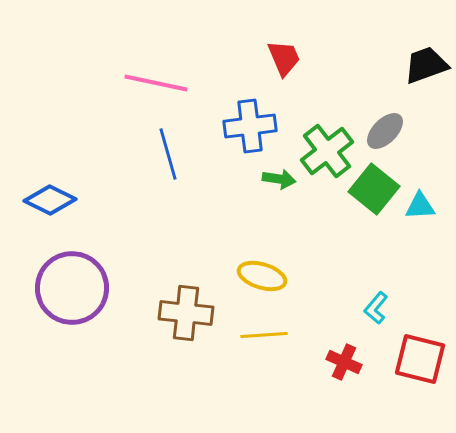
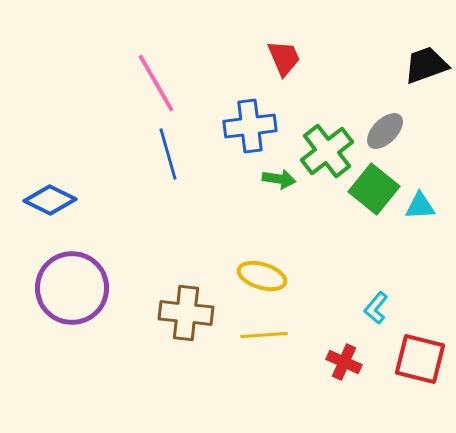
pink line: rotated 48 degrees clockwise
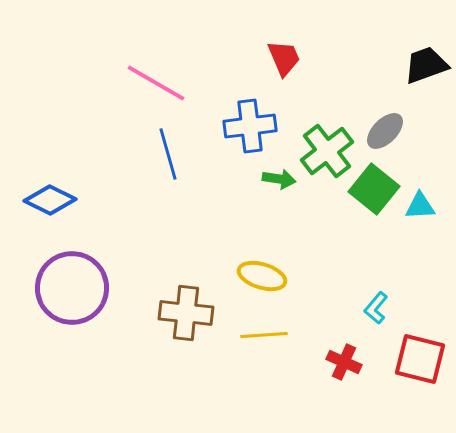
pink line: rotated 30 degrees counterclockwise
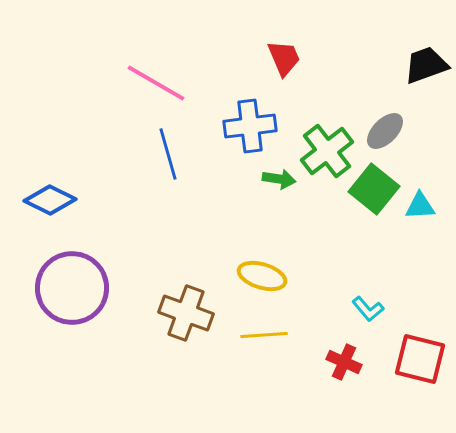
cyan L-shape: moved 8 px left, 1 px down; rotated 80 degrees counterclockwise
brown cross: rotated 14 degrees clockwise
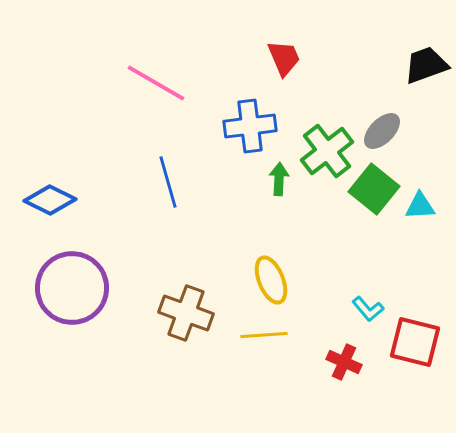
gray ellipse: moved 3 px left
blue line: moved 28 px down
green arrow: rotated 96 degrees counterclockwise
yellow ellipse: moved 9 px right, 4 px down; rotated 51 degrees clockwise
red square: moved 5 px left, 17 px up
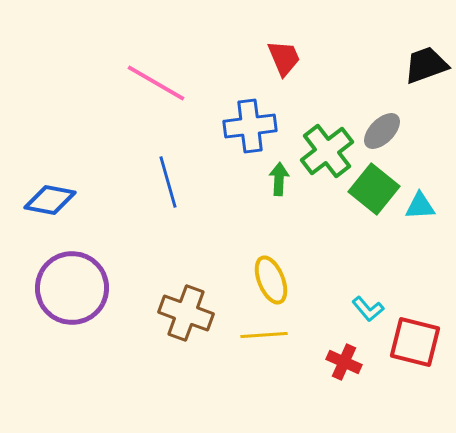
blue diamond: rotated 15 degrees counterclockwise
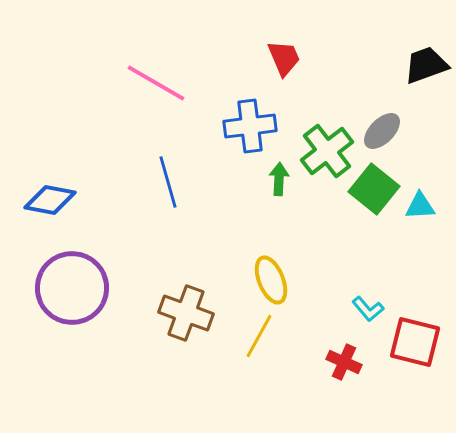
yellow line: moved 5 px left, 1 px down; rotated 57 degrees counterclockwise
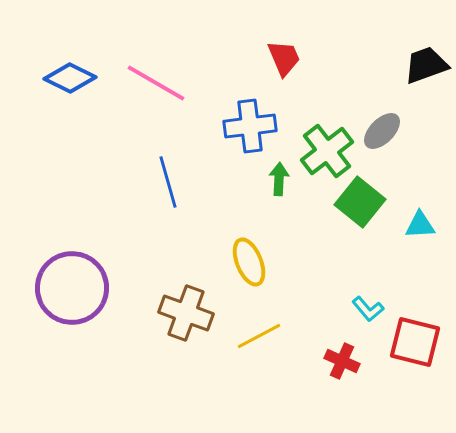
green square: moved 14 px left, 13 px down
blue diamond: moved 20 px right, 122 px up; rotated 15 degrees clockwise
cyan triangle: moved 19 px down
yellow ellipse: moved 22 px left, 18 px up
yellow line: rotated 33 degrees clockwise
red cross: moved 2 px left, 1 px up
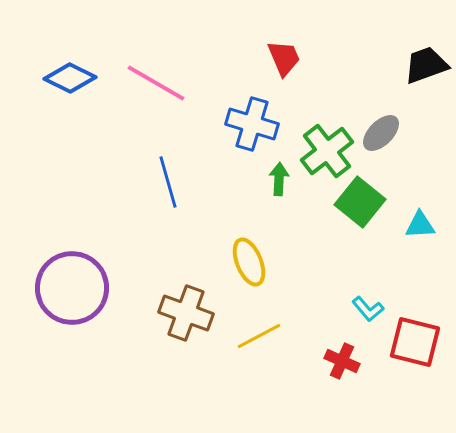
blue cross: moved 2 px right, 2 px up; rotated 24 degrees clockwise
gray ellipse: moved 1 px left, 2 px down
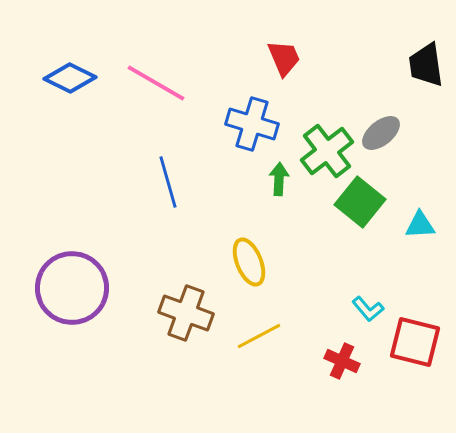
black trapezoid: rotated 78 degrees counterclockwise
gray ellipse: rotated 6 degrees clockwise
